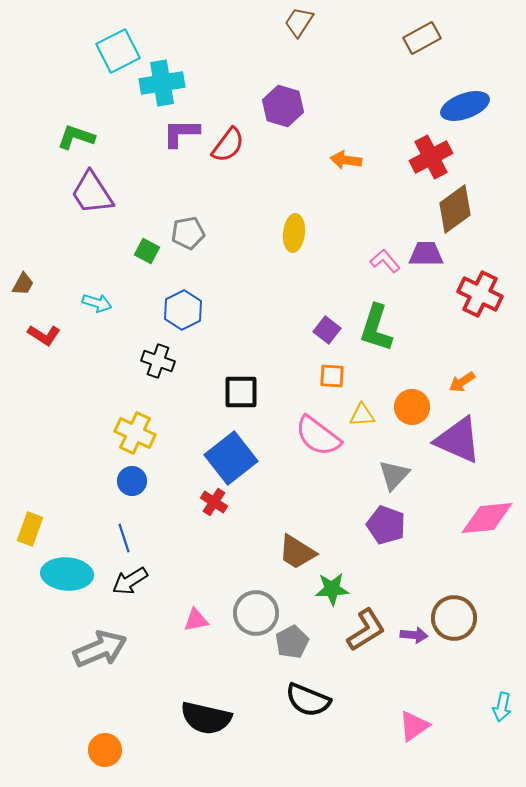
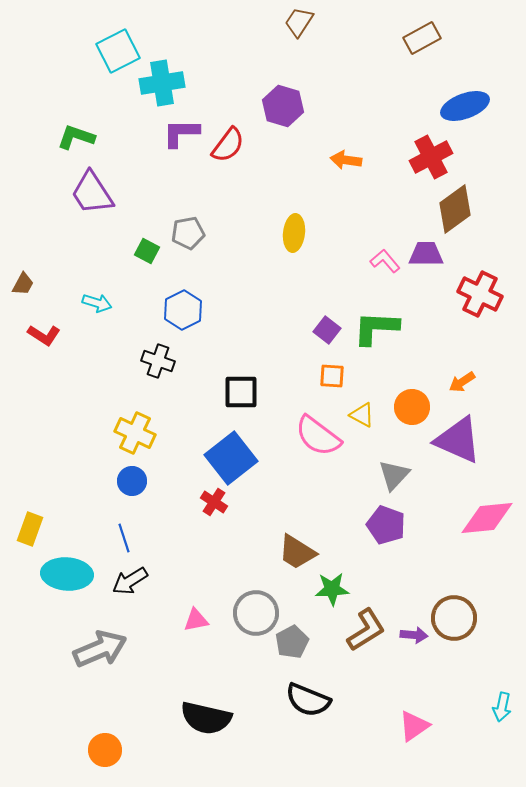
green L-shape at (376, 328): rotated 75 degrees clockwise
yellow triangle at (362, 415): rotated 32 degrees clockwise
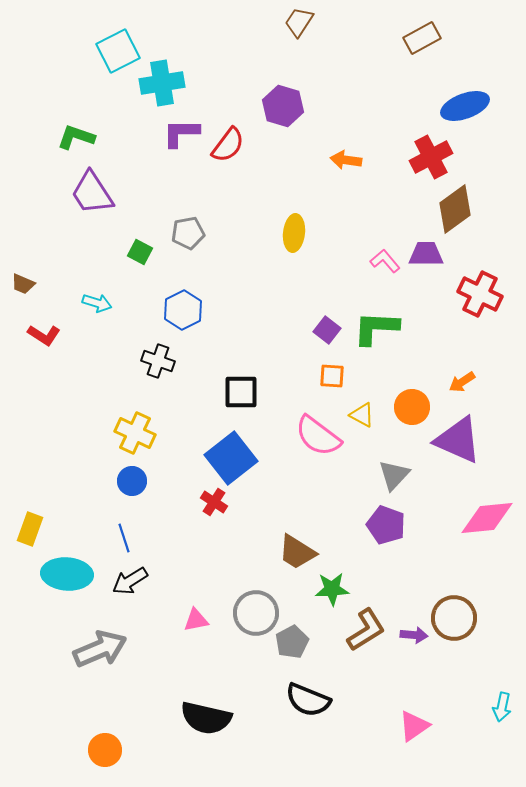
green square at (147, 251): moved 7 px left, 1 px down
brown trapezoid at (23, 284): rotated 85 degrees clockwise
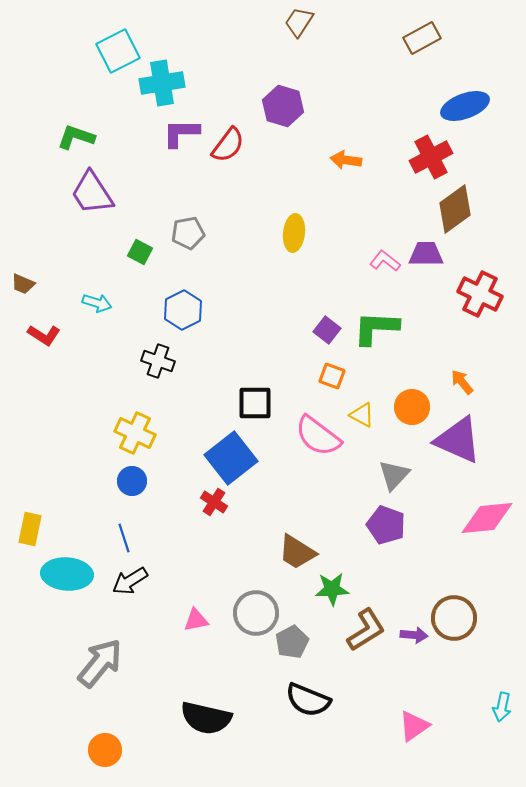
pink L-shape at (385, 261): rotated 12 degrees counterclockwise
orange square at (332, 376): rotated 16 degrees clockwise
orange arrow at (462, 382): rotated 84 degrees clockwise
black square at (241, 392): moved 14 px right, 11 px down
yellow rectangle at (30, 529): rotated 8 degrees counterclockwise
gray arrow at (100, 649): moved 14 px down; rotated 28 degrees counterclockwise
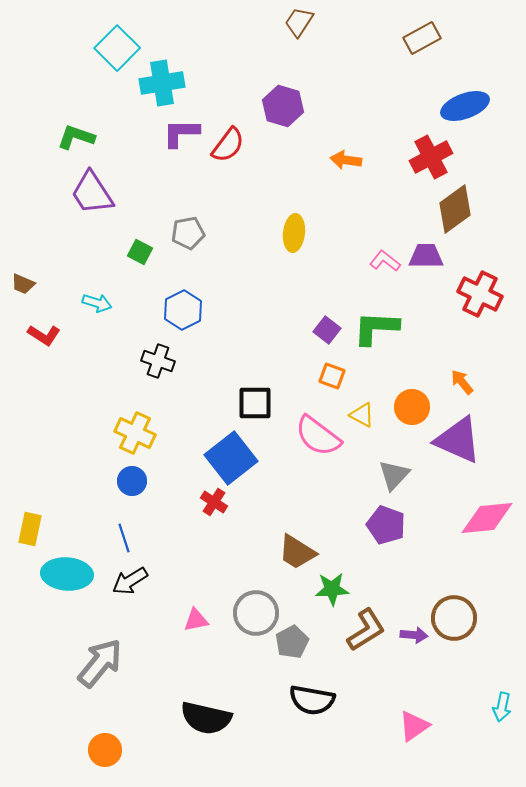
cyan square at (118, 51): moved 1 px left, 3 px up; rotated 18 degrees counterclockwise
purple trapezoid at (426, 254): moved 2 px down
black semicircle at (308, 700): moved 4 px right; rotated 12 degrees counterclockwise
